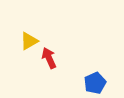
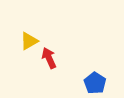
blue pentagon: rotated 15 degrees counterclockwise
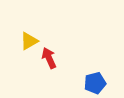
blue pentagon: rotated 25 degrees clockwise
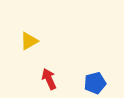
red arrow: moved 21 px down
